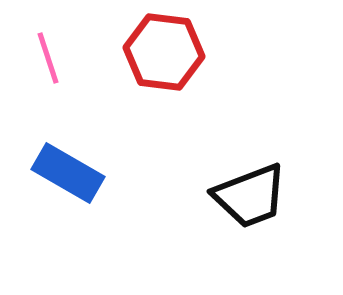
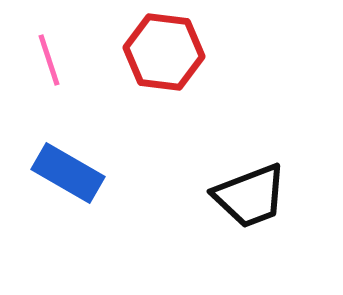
pink line: moved 1 px right, 2 px down
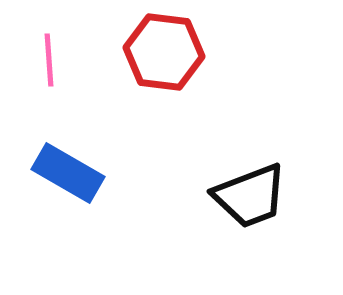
pink line: rotated 14 degrees clockwise
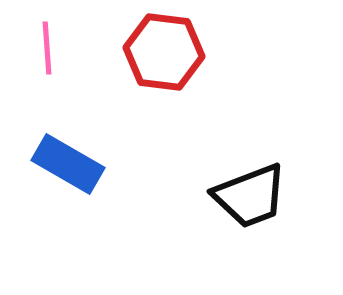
pink line: moved 2 px left, 12 px up
blue rectangle: moved 9 px up
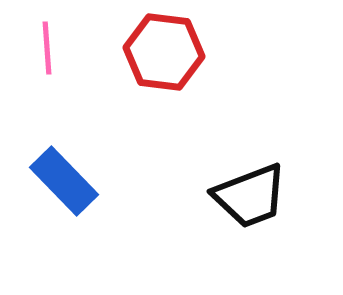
blue rectangle: moved 4 px left, 17 px down; rotated 16 degrees clockwise
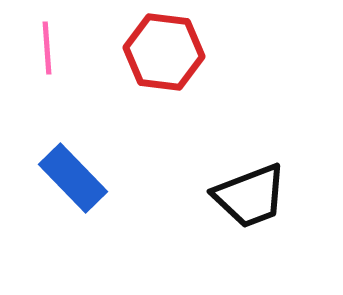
blue rectangle: moved 9 px right, 3 px up
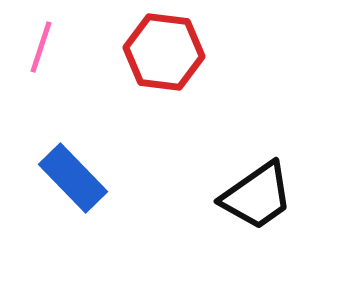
pink line: moved 6 px left, 1 px up; rotated 22 degrees clockwise
black trapezoid: moved 7 px right; rotated 14 degrees counterclockwise
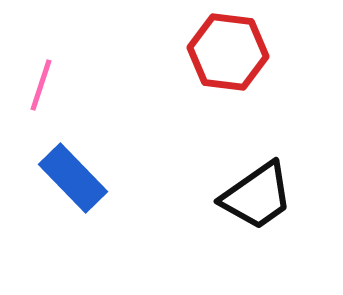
pink line: moved 38 px down
red hexagon: moved 64 px right
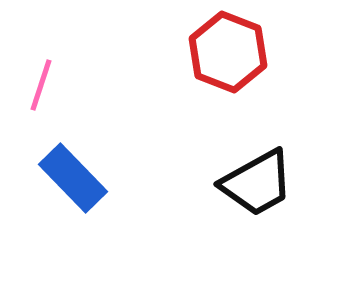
red hexagon: rotated 14 degrees clockwise
black trapezoid: moved 13 px up; rotated 6 degrees clockwise
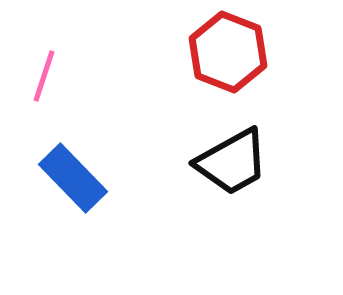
pink line: moved 3 px right, 9 px up
black trapezoid: moved 25 px left, 21 px up
